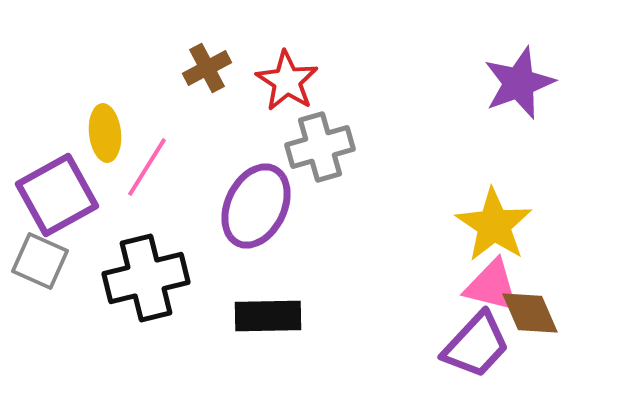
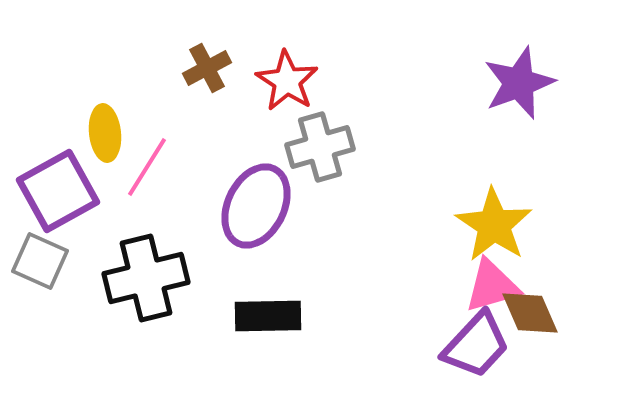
purple square: moved 1 px right, 4 px up
pink triangle: rotated 30 degrees counterclockwise
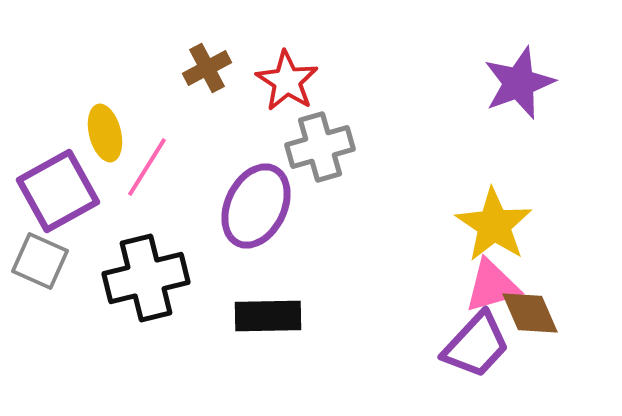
yellow ellipse: rotated 8 degrees counterclockwise
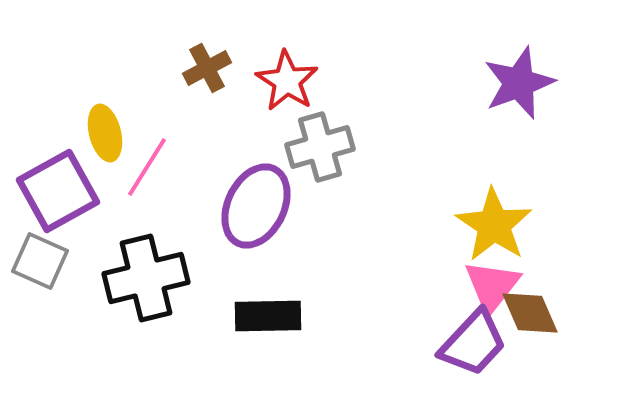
pink triangle: rotated 36 degrees counterclockwise
purple trapezoid: moved 3 px left, 2 px up
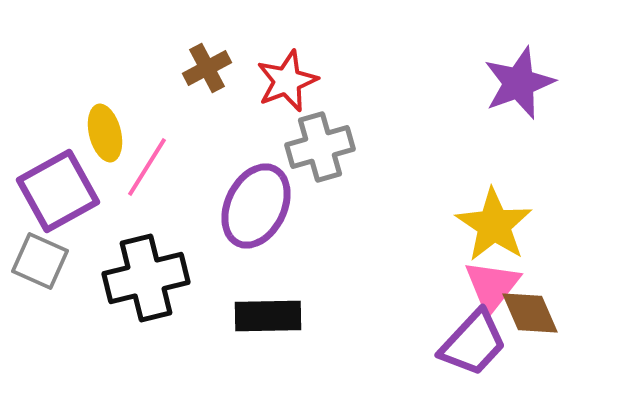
red star: rotated 18 degrees clockwise
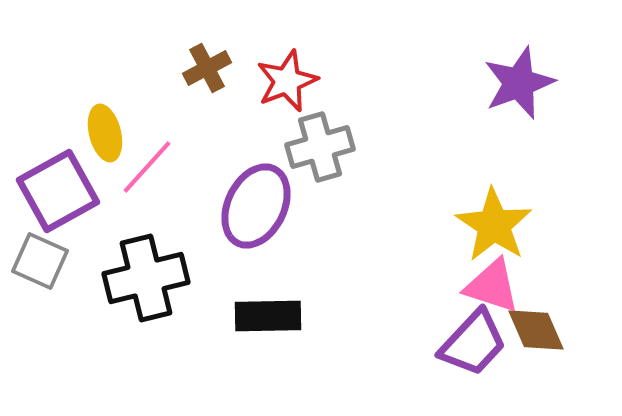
pink line: rotated 10 degrees clockwise
pink triangle: rotated 50 degrees counterclockwise
brown diamond: moved 6 px right, 17 px down
